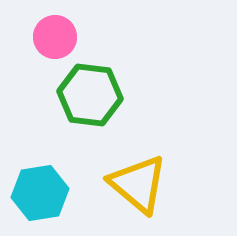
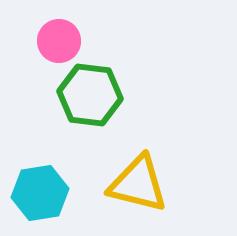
pink circle: moved 4 px right, 4 px down
yellow triangle: rotated 26 degrees counterclockwise
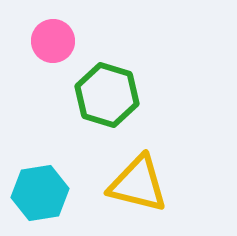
pink circle: moved 6 px left
green hexagon: moved 17 px right; rotated 10 degrees clockwise
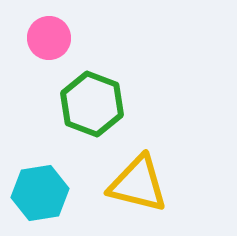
pink circle: moved 4 px left, 3 px up
green hexagon: moved 15 px left, 9 px down; rotated 4 degrees clockwise
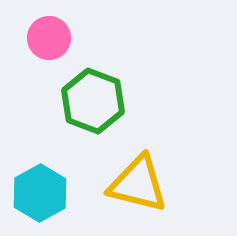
green hexagon: moved 1 px right, 3 px up
cyan hexagon: rotated 20 degrees counterclockwise
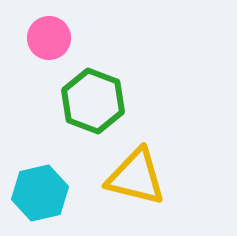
yellow triangle: moved 2 px left, 7 px up
cyan hexagon: rotated 16 degrees clockwise
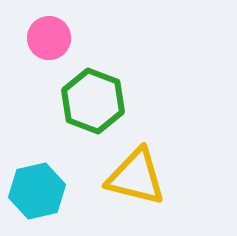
cyan hexagon: moved 3 px left, 2 px up
